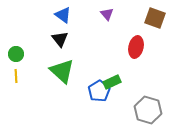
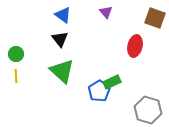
purple triangle: moved 1 px left, 2 px up
red ellipse: moved 1 px left, 1 px up
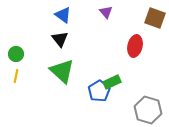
yellow line: rotated 16 degrees clockwise
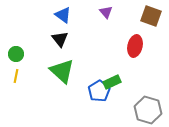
brown square: moved 4 px left, 2 px up
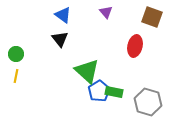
brown square: moved 1 px right, 1 px down
green triangle: moved 25 px right
green rectangle: moved 2 px right, 10 px down; rotated 36 degrees clockwise
gray hexagon: moved 8 px up
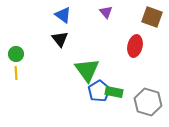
green triangle: moved 1 px up; rotated 12 degrees clockwise
yellow line: moved 3 px up; rotated 16 degrees counterclockwise
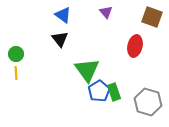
green rectangle: rotated 60 degrees clockwise
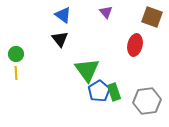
red ellipse: moved 1 px up
gray hexagon: moved 1 px left, 1 px up; rotated 24 degrees counterclockwise
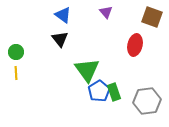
green circle: moved 2 px up
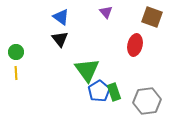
blue triangle: moved 2 px left, 2 px down
